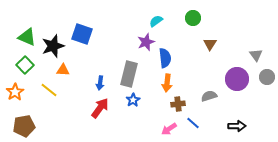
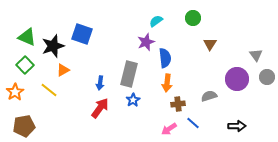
orange triangle: rotated 32 degrees counterclockwise
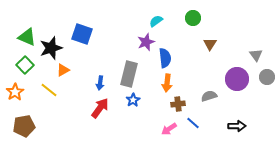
black star: moved 2 px left, 2 px down
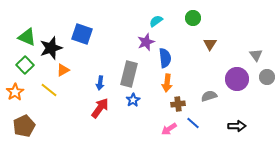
brown pentagon: rotated 15 degrees counterclockwise
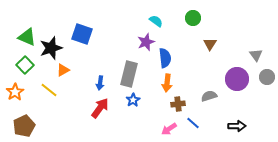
cyan semicircle: rotated 72 degrees clockwise
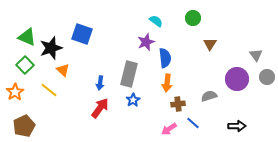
orange triangle: rotated 48 degrees counterclockwise
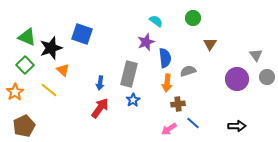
gray semicircle: moved 21 px left, 25 px up
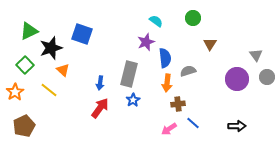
green triangle: moved 2 px right, 6 px up; rotated 48 degrees counterclockwise
